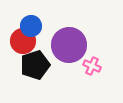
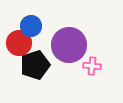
red circle: moved 4 px left, 2 px down
pink cross: rotated 18 degrees counterclockwise
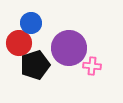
blue circle: moved 3 px up
purple circle: moved 3 px down
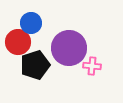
red circle: moved 1 px left, 1 px up
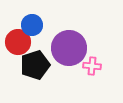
blue circle: moved 1 px right, 2 px down
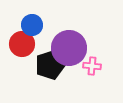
red circle: moved 4 px right, 2 px down
black pentagon: moved 15 px right
